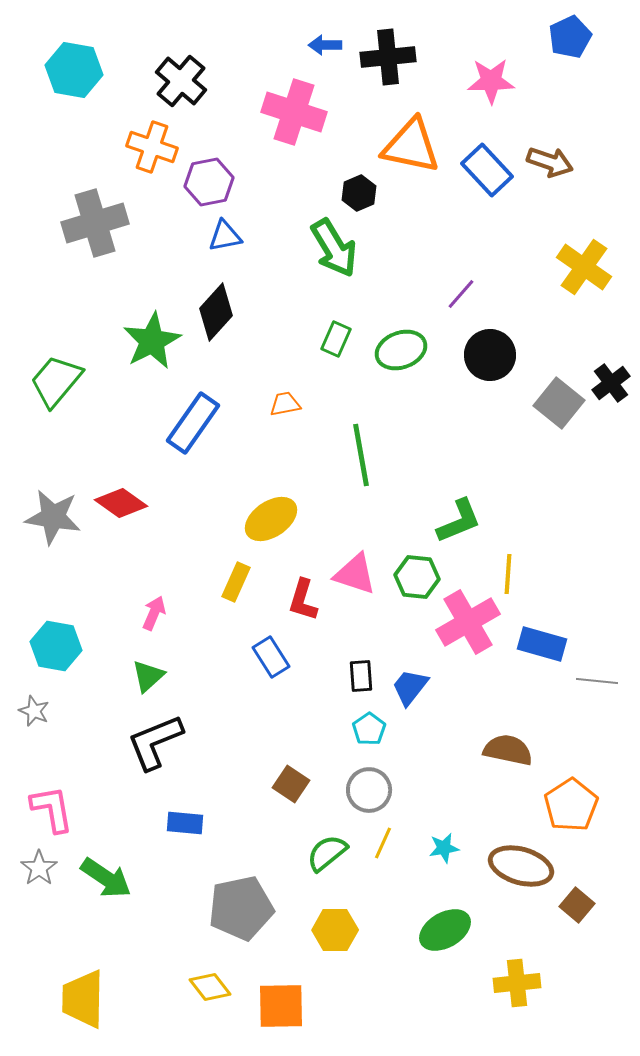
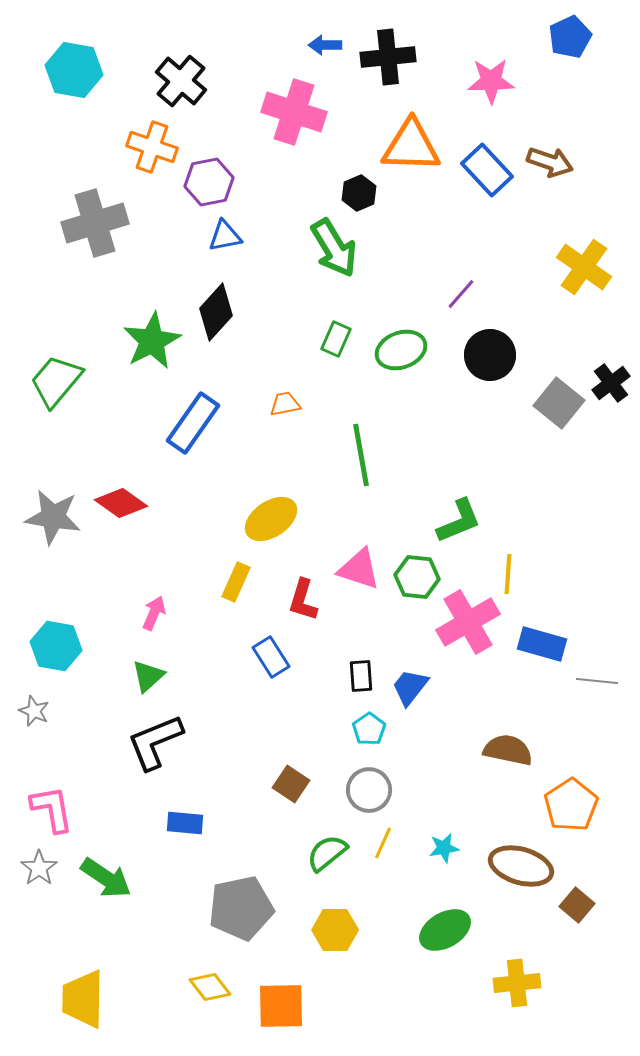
orange triangle at (411, 146): rotated 10 degrees counterclockwise
pink triangle at (355, 574): moved 4 px right, 5 px up
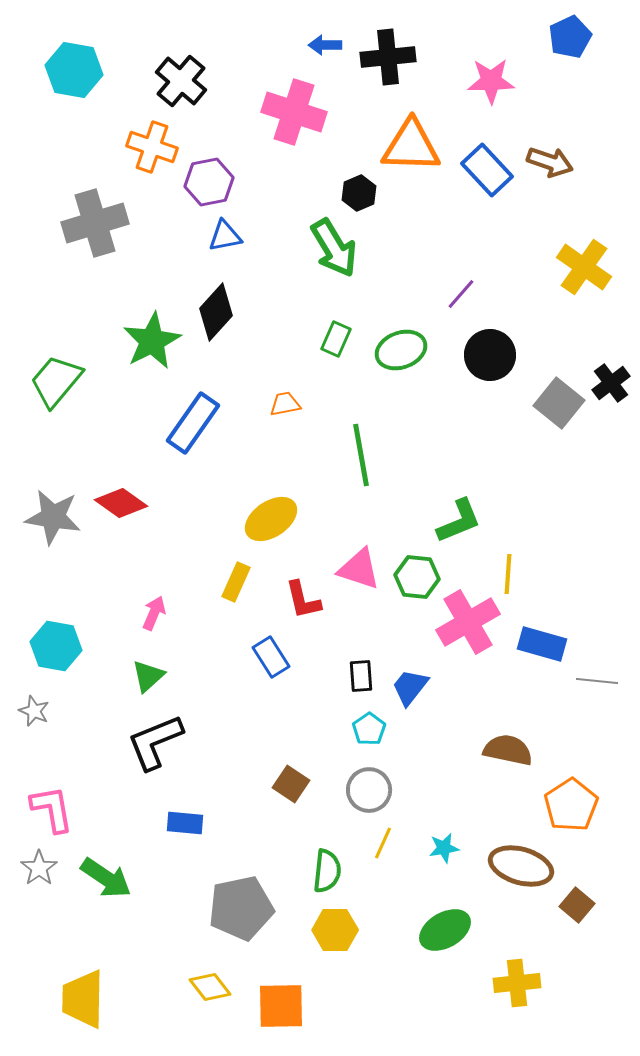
red L-shape at (303, 600): rotated 30 degrees counterclockwise
green semicircle at (327, 853): moved 18 px down; rotated 135 degrees clockwise
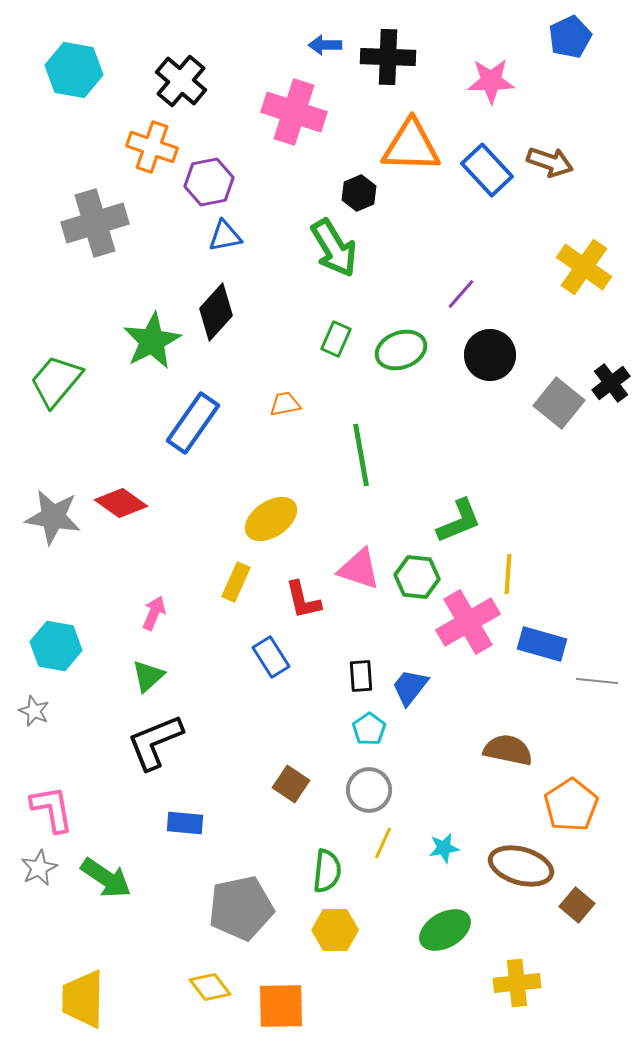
black cross at (388, 57): rotated 8 degrees clockwise
gray star at (39, 868): rotated 9 degrees clockwise
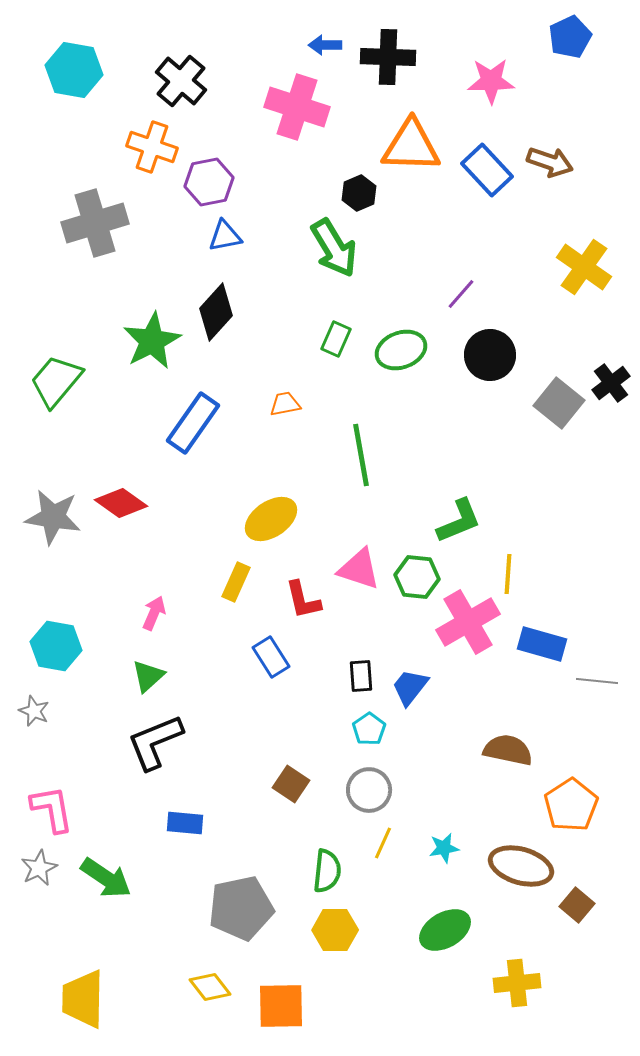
pink cross at (294, 112): moved 3 px right, 5 px up
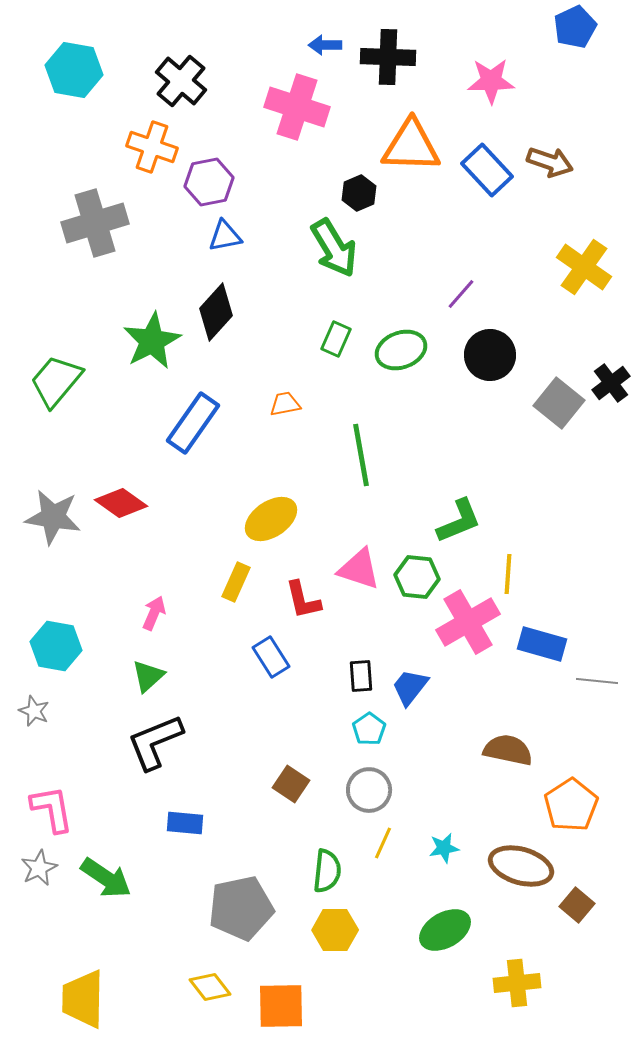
blue pentagon at (570, 37): moved 5 px right, 10 px up
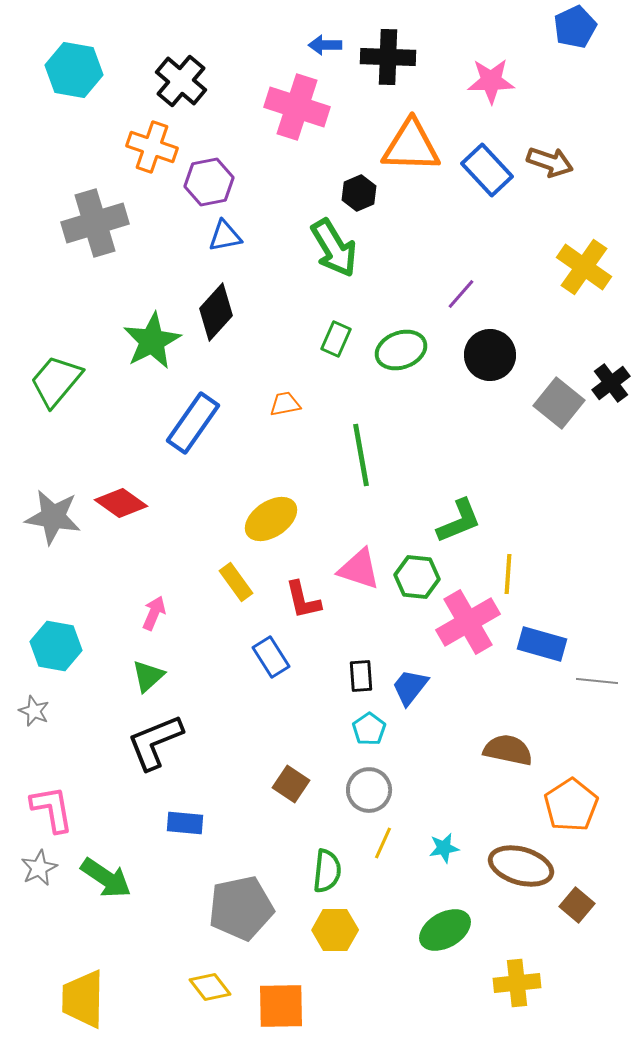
yellow rectangle at (236, 582): rotated 60 degrees counterclockwise
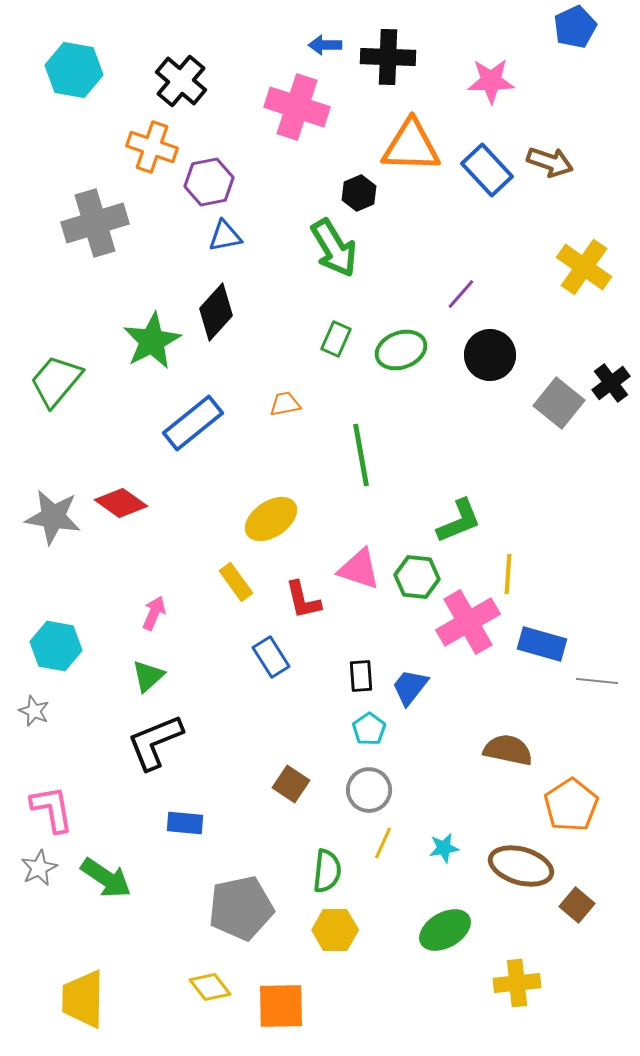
blue rectangle at (193, 423): rotated 16 degrees clockwise
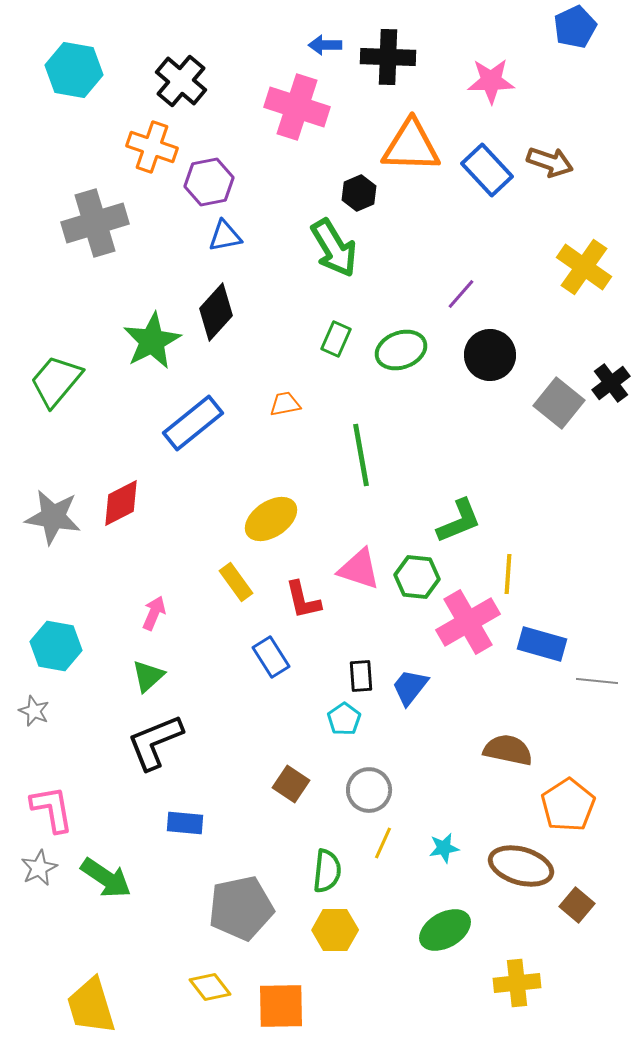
red diamond at (121, 503): rotated 63 degrees counterclockwise
cyan pentagon at (369, 729): moved 25 px left, 10 px up
orange pentagon at (571, 805): moved 3 px left
yellow trapezoid at (83, 999): moved 8 px right, 7 px down; rotated 18 degrees counterclockwise
